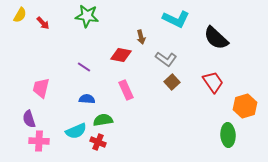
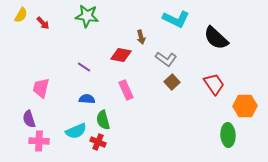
yellow semicircle: moved 1 px right
red trapezoid: moved 1 px right, 2 px down
orange hexagon: rotated 15 degrees clockwise
green semicircle: rotated 96 degrees counterclockwise
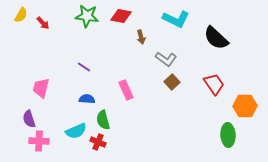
red diamond: moved 39 px up
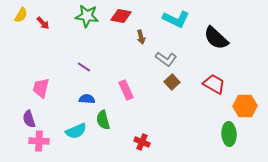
red trapezoid: rotated 25 degrees counterclockwise
green ellipse: moved 1 px right, 1 px up
red cross: moved 44 px right
